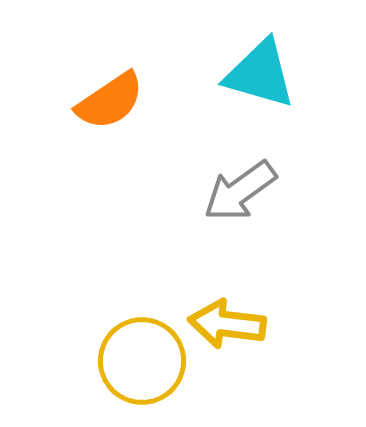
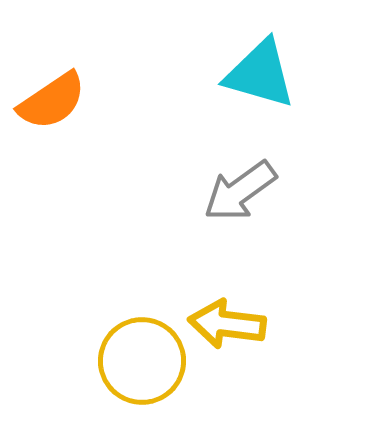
orange semicircle: moved 58 px left
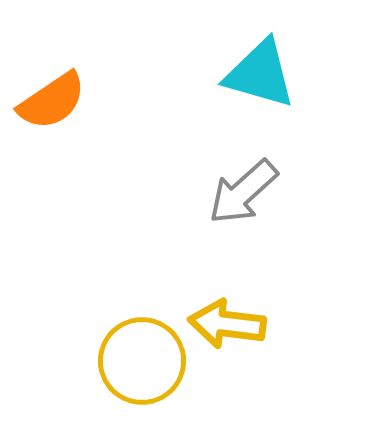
gray arrow: moved 3 px right, 1 px down; rotated 6 degrees counterclockwise
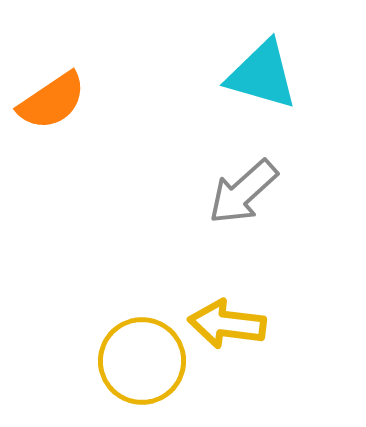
cyan triangle: moved 2 px right, 1 px down
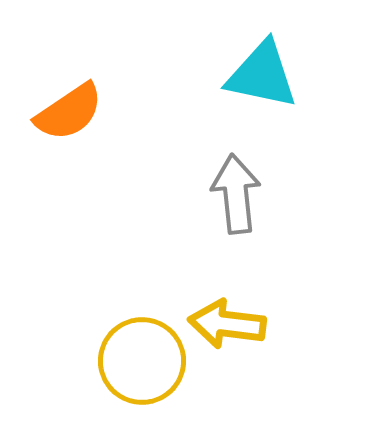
cyan triangle: rotated 4 degrees counterclockwise
orange semicircle: moved 17 px right, 11 px down
gray arrow: moved 7 px left, 2 px down; rotated 126 degrees clockwise
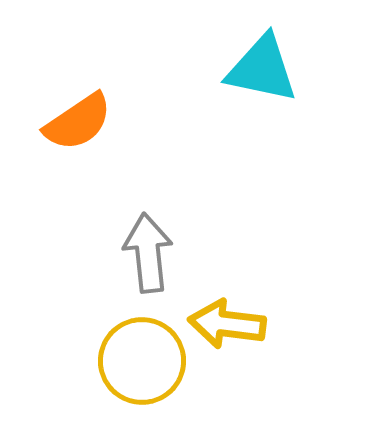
cyan triangle: moved 6 px up
orange semicircle: moved 9 px right, 10 px down
gray arrow: moved 88 px left, 59 px down
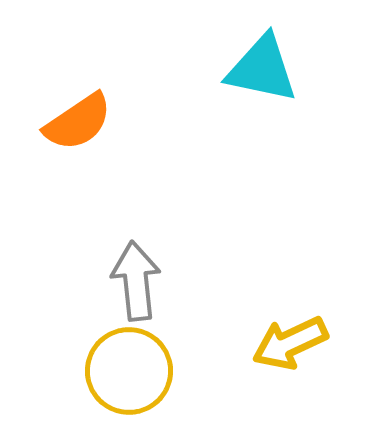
gray arrow: moved 12 px left, 28 px down
yellow arrow: moved 63 px right, 19 px down; rotated 32 degrees counterclockwise
yellow circle: moved 13 px left, 10 px down
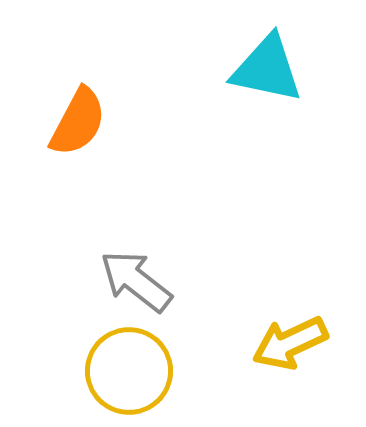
cyan triangle: moved 5 px right
orange semicircle: rotated 28 degrees counterclockwise
gray arrow: rotated 46 degrees counterclockwise
